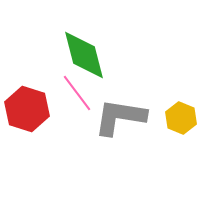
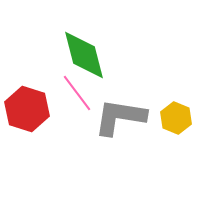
yellow hexagon: moved 5 px left
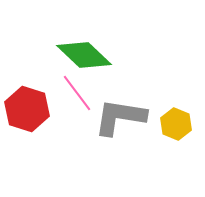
green diamond: rotated 32 degrees counterclockwise
yellow hexagon: moved 6 px down
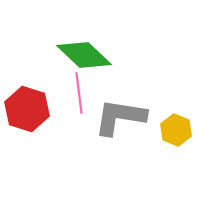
pink line: moved 2 px right; rotated 30 degrees clockwise
yellow hexagon: moved 6 px down
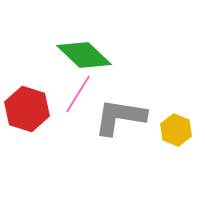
pink line: moved 1 px left, 1 px down; rotated 39 degrees clockwise
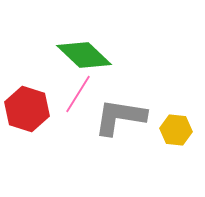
yellow hexagon: rotated 16 degrees counterclockwise
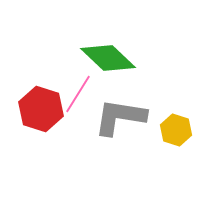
green diamond: moved 24 px right, 3 px down
red hexagon: moved 14 px right
yellow hexagon: rotated 12 degrees clockwise
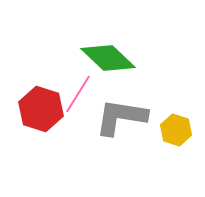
gray L-shape: moved 1 px right
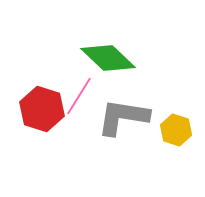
pink line: moved 1 px right, 2 px down
red hexagon: moved 1 px right
gray L-shape: moved 2 px right
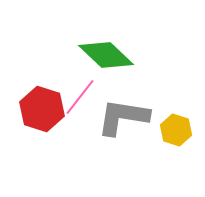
green diamond: moved 2 px left, 3 px up
pink line: moved 1 px right, 1 px down; rotated 6 degrees clockwise
